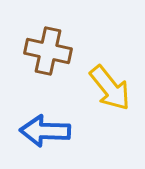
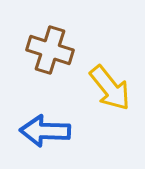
brown cross: moved 2 px right, 1 px up; rotated 6 degrees clockwise
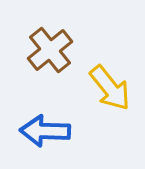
brown cross: rotated 33 degrees clockwise
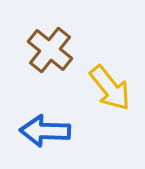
brown cross: rotated 12 degrees counterclockwise
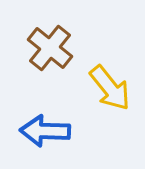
brown cross: moved 2 px up
